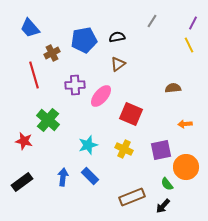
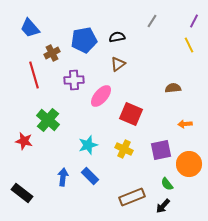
purple line: moved 1 px right, 2 px up
purple cross: moved 1 px left, 5 px up
orange circle: moved 3 px right, 3 px up
black rectangle: moved 11 px down; rotated 75 degrees clockwise
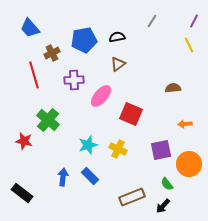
yellow cross: moved 6 px left
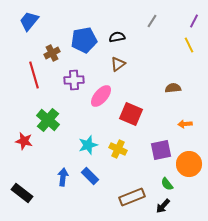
blue trapezoid: moved 1 px left, 7 px up; rotated 80 degrees clockwise
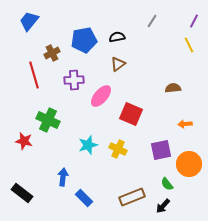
green cross: rotated 15 degrees counterclockwise
blue rectangle: moved 6 px left, 22 px down
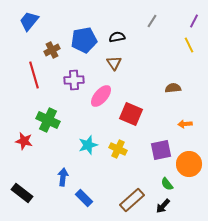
brown cross: moved 3 px up
brown triangle: moved 4 px left, 1 px up; rotated 28 degrees counterclockwise
brown rectangle: moved 3 px down; rotated 20 degrees counterclockwise
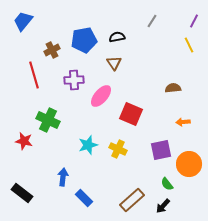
blue trapezoid: moved 6 px left
orange arrow: moved 2 px left, 2 px up
